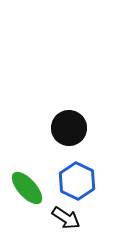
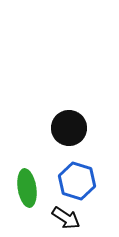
blue hexagon: rotated 9 degrees counterclockwise
green ellipse: rotated 33 degrees clockwise
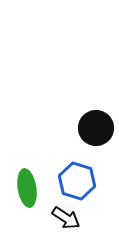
black circle: moved 27 px right
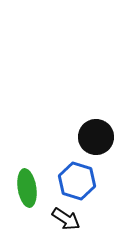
black circle: moved 9 px down
black arrow: moved 1 px down
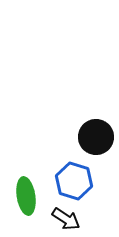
blue hexagon: moved 3 px left
green ellipse: moved 1 px left, 8 px down
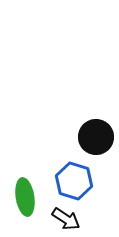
green ellipse: moved 1 px left, 1 px down
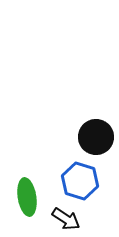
blue hexagon: moved 6 px right
green ellipse: moved 2 px right
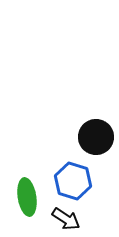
blue hexagon: moved 7 px left
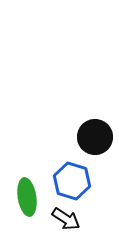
black circle: moved 1 px left
blue hexagon: moved 1 px left
